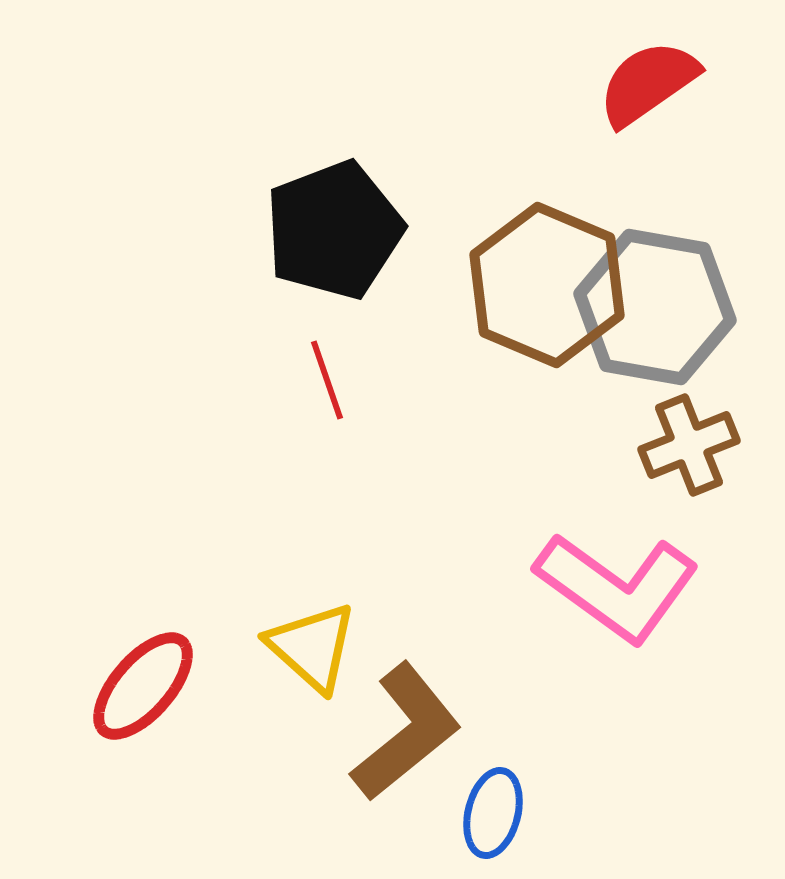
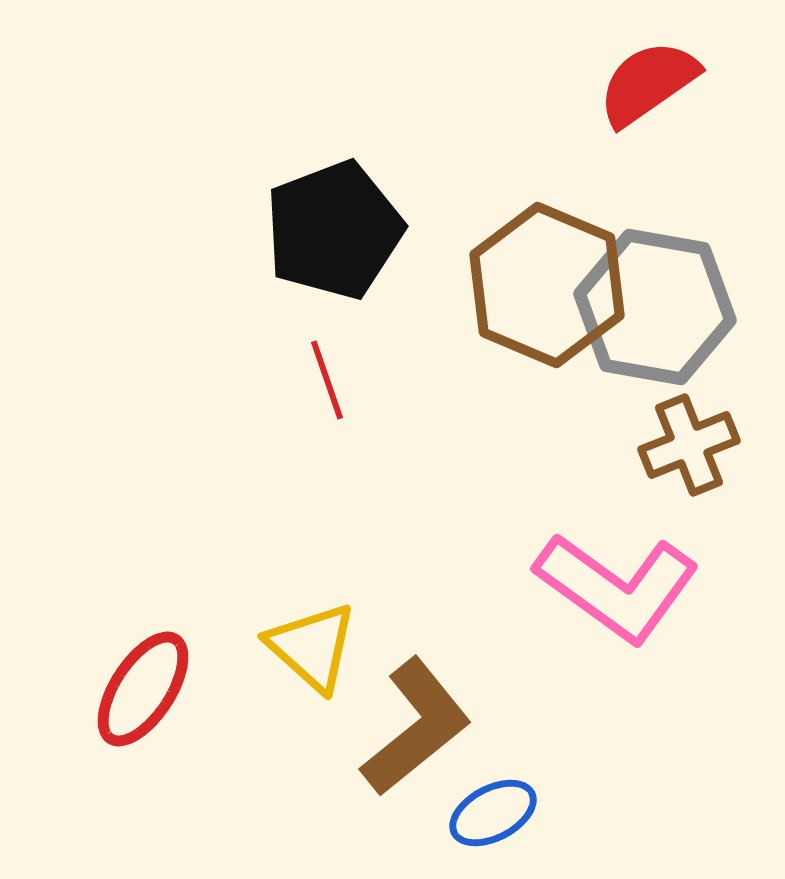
red ellipse: moved 3 px down; rotated 8 degrees counterclockwise
brown L-shape: moved 10 px right, 5 px up
blue ellipse: rotated 48 degrees clockwise
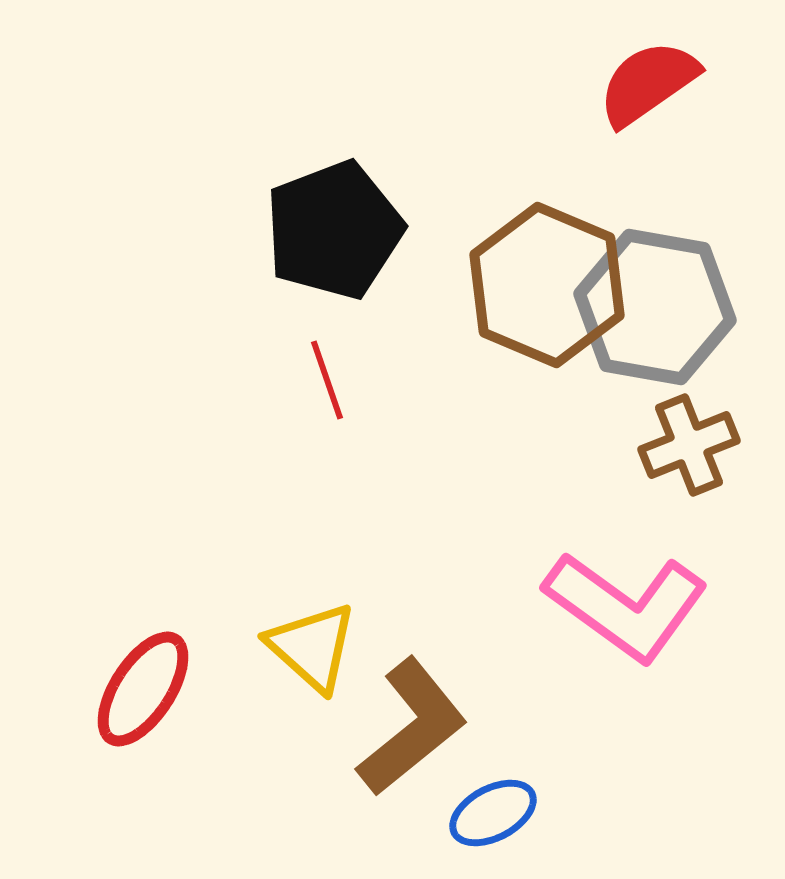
pink L-shape: moved 9 px right, 19 px down
brown L-shape: moved 4 px left
